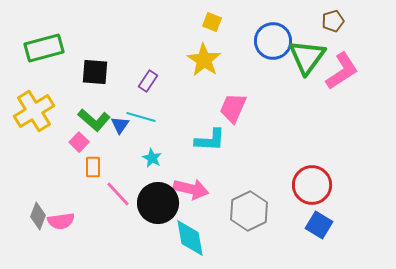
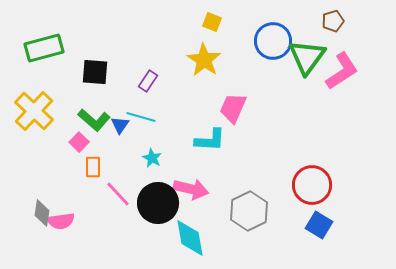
yellow cross: rotated 15 degrees counterclockwise
gray diamond: moved 4 px right, 3 px up; rotated 12 degrees counterclockwise
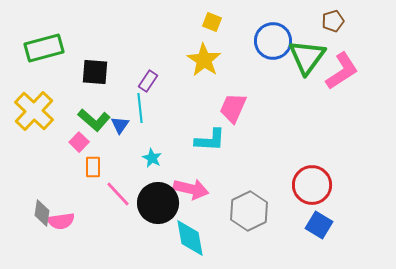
cyan line: moved 1 px left, 9 px up; rotated 68 degrees clockwise
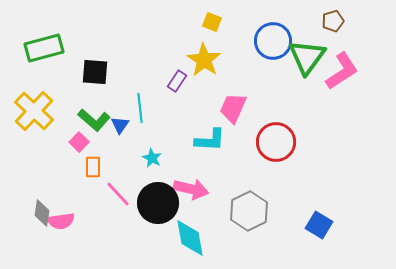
purple rectangle: moved 29 px right
red circle: moved 36 px left, 43 px up
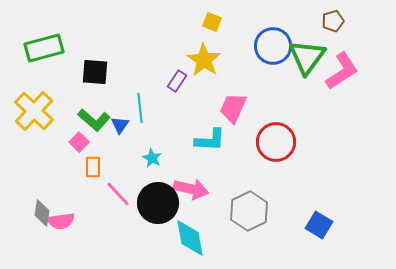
blue circle: moved 5 px down
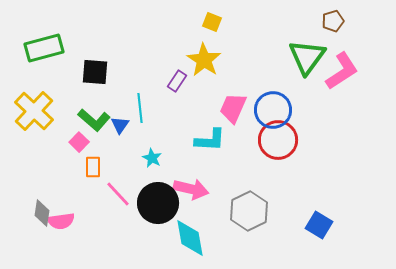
blue circle: moved 64 px down
red circle: moved 2 px right, 2 px up
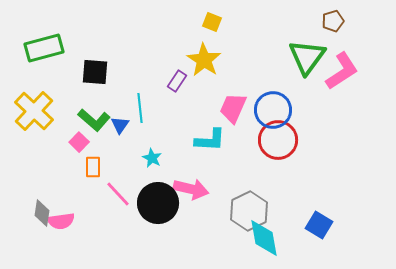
cyan diamond: moved 74 px right
